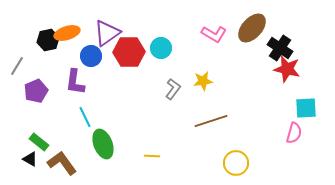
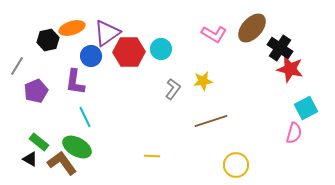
orange ellipse: moved 5 px right, 5 px up
cyan circle: moved 1 px down
red star: moved 3 px right
cyan square: rotated 25 degrees counterclockwise
green ellipse: moved 26 px left, 3 px down; rotated 40 degrees counterclockwise
yellow circle: moved 2 px down
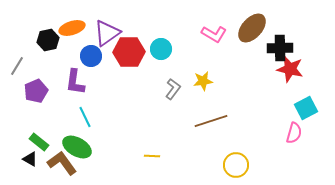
black cross: rotated 35 degrees counterclockwise
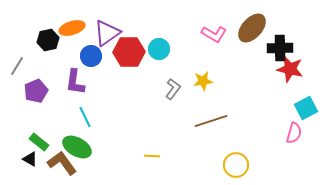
cyan circle: moved 2 px left
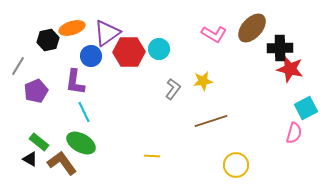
gray line: moved 1 px right
cyan line: moved 1 px left, 5 px up
green ellipse: moved 4 px right, 4 px up
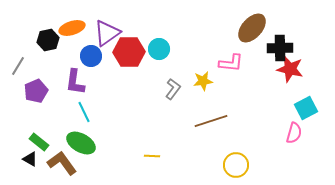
pink L-shape: moved 17 px right, 29 px down; rotated 25 degrees counterclockwise
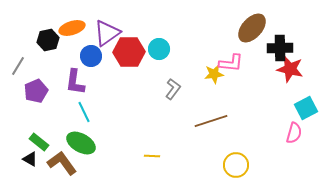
yellow star: moved 11 px right, 7 px up
